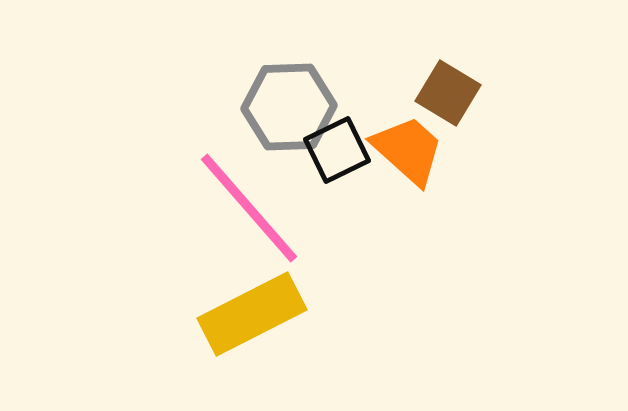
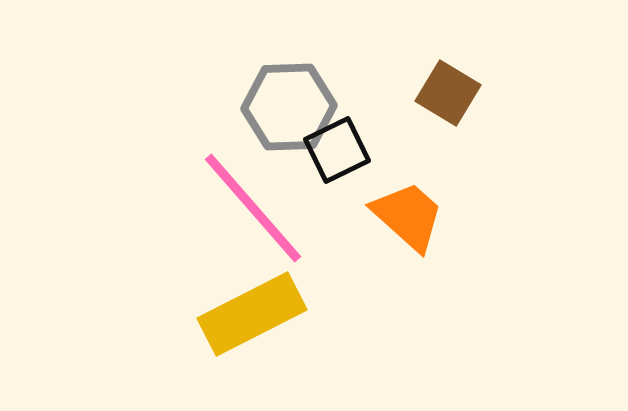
orange trapezoid: moved 66 px down
pink line: moved 4 px right
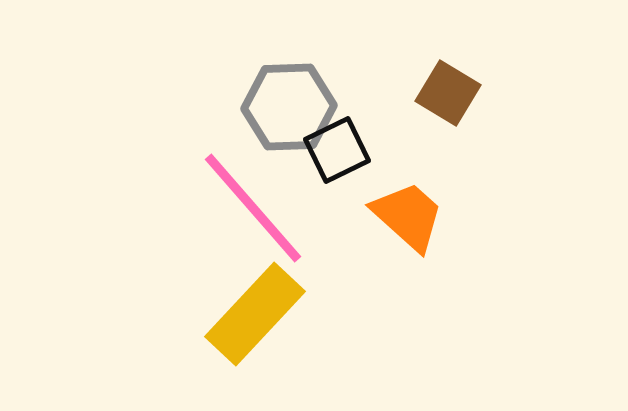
yellow rectangle: moved 3 px right; rotated 20 degrees counterclockwise
